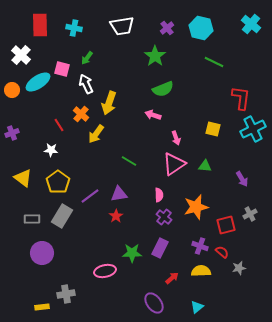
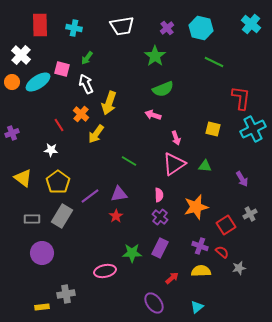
orange circle at (12, 90): moved 8 px up
purple cross at (164, 217): moved 4 px left
red square at (226, 225): rotated 18 degrees counterclockwise
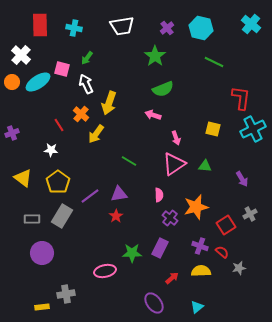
purple cross at (160, 217): moved 10 px right, 1 px down
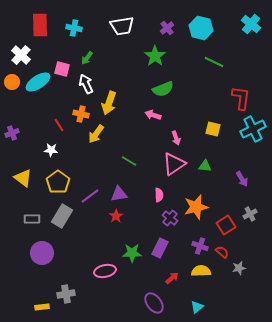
orange cross at (81, 114): rotated 28 degrees counterclockwise
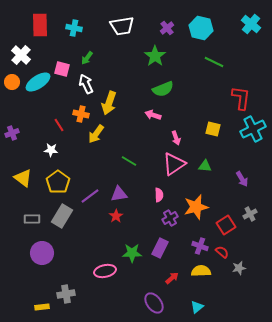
purple cross at (170, 218): rotated 21 degrees clockwise
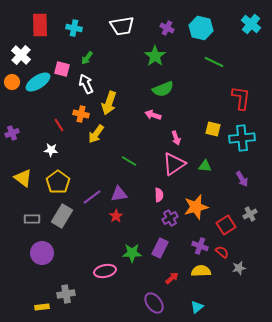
purple cross at (167, 28): rotated 24 degrees counterclockwise
cyan cross at (253, 129): moved 11 px left, 9 px down; rotated 20 degrees clockwise
purple line at (90, 196): moved 2 px right, 1 px down
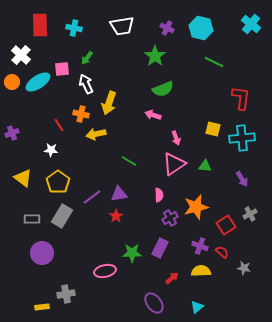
pink square at (62, 69): rotated 21 degrees counterclockwise
yellow arrow at (96, 134): rotated 42 degrees clockwise
gray star at (239, 268): moved 5 px right; rotated 24 degrees clockwise
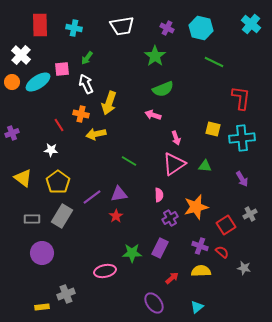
gray cross at (66, 294): rotated 12 degrees counterclockwise
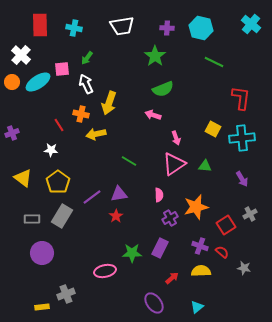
purple cross at (167, 28): rotated 24 degrees counterclockwise
yellow square at (213, 129): rotated 14 degrees clockwise
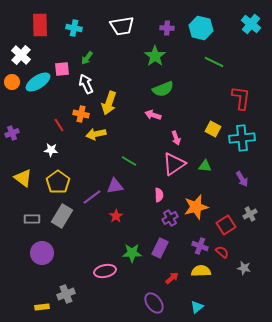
purple triangle at (119, 194): moved 4 px left, 8 px up
